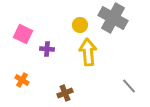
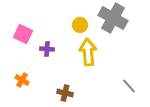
brown cross: rotated 35 degrees clockwise
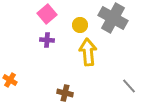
pink square: moved 24 px right, 20 px up; rotated 24 degrees clockwise
purple cross: moved 9 px up
orange cross: moved 12 px left
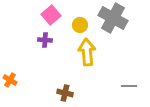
pink square: moved 4 px right, 1 px down
purple cross: moved 2 px left
yellow arrow: moved 1 px left
gray line: rotated 49 degrees counterclockwise
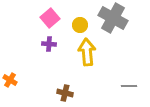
pink square: moved 1 px left, 3 px down
purple cross: moved 4 px right, 4 px down
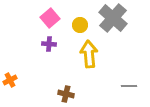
gray cross: rotated 12 degrees clockwise
yellow arrow: moved 2 px right, 2 px down
orange cross: rotated 32 degrees clockwise
brown cross: moved 1 px right, 1 px down
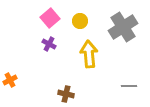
gray cross: moved 10 px right, 9 px down; rotated 16 degrees clockwise
yellow circle: moved 4 px up
purple cross: rotated 24 degrees clockwise
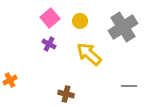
yellow arrow: rotated 44 degrees counterclockwise
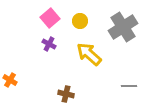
orange cross: rotated 32 degrees counterclockwise
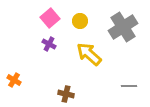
orange cross: moved 4 px right
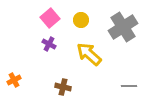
yellow circle: moved 1 px right, 1 px up
orange cross: rotated 32 degrees clockwise
brown cross: moved 3 px left, 7 px up
